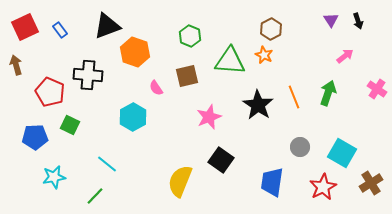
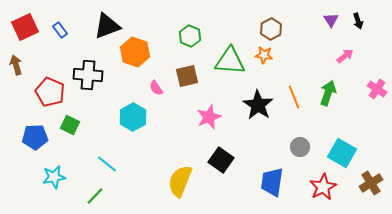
orange star: rotated 18 degrees counterclockwise
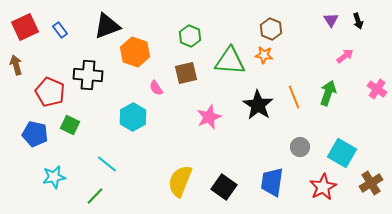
brown hexagon: rotated 10 degrees counterclockwise
brown square: moved 1 px left, 3 px up
blue pentagon: moved 3 px up; rotated 15 degrees clockwise
black square: moved 3 px right, 27 px down
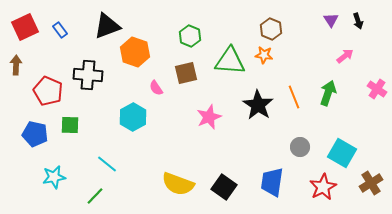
brown arrow: rotated 18 degrees clockwise
red pentagon: moved 2 px left, 1 px up
green square: rotated 24 degrees counterclockwise
yellow semicircle: moved 2 px left, 3 px down; rotated 92 degrees counterclockwise
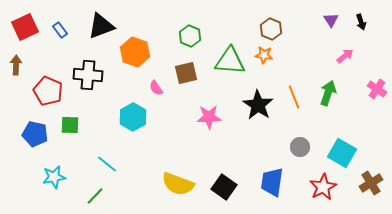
black arrow: moved 3 px right, 1 px down
black triangle: moved 6 px left
pink star: rotated 20 degrees clockwise
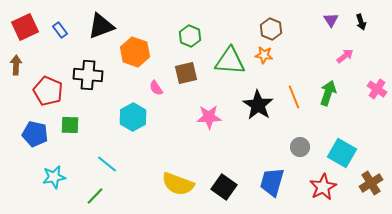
blue trapezoid: rotated 8 degrees clockwise
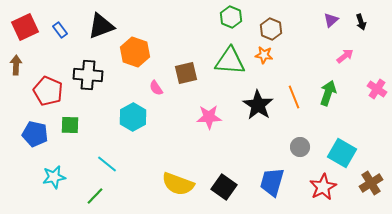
purple triangle: rotated 21 degrees clockwise
green hexagon: moved 41 px right, 19 px up
